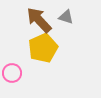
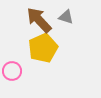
pink circle: moved 2 px up
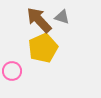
gray triangle: moved 4 px left
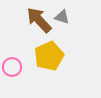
yellow pentagon: moved 6 px right, 8 px down
pink circle: moved 4 px up
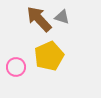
brown arrow: moved 1 px up
pink circle: moved 4 px right
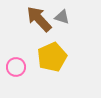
yellow pentagon: moved 3 px right, 1 px down
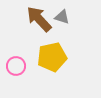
yellow pentagon: rotated 12 degrees clockwise
pink circle: moved 1 px up
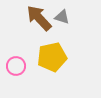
brown arrow: moved 1 px up
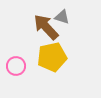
brown arrow: moved 7 px right, 9 px down
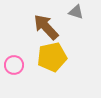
gray triangle: moved 14 px right, 5 px up
pink circle: moved 2 px left, 1 px up
